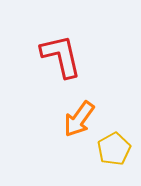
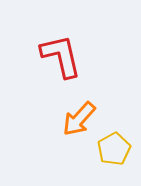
orange arrow: rotated 6 degrees clockwise
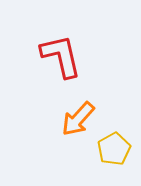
orange arrow: moved 1 px left
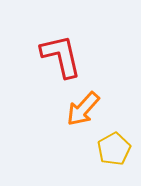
orange arrow: moved 5 px right, 10 px up
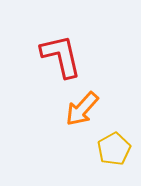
orange arrow: moved 1 px left
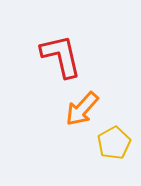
yellow pentagon: moved 6 px up
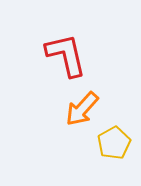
red L-shape: moved 5 px right, 1 px up
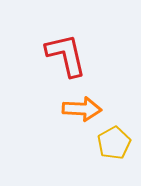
orange arrow: rotated 129 degrees counterclockwise
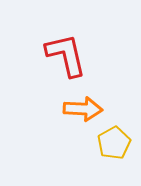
orange arrow: moved 1 px right
